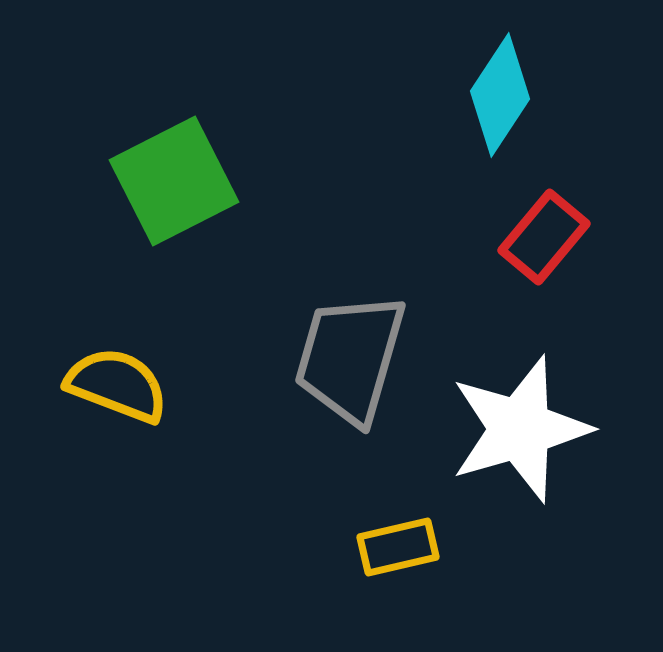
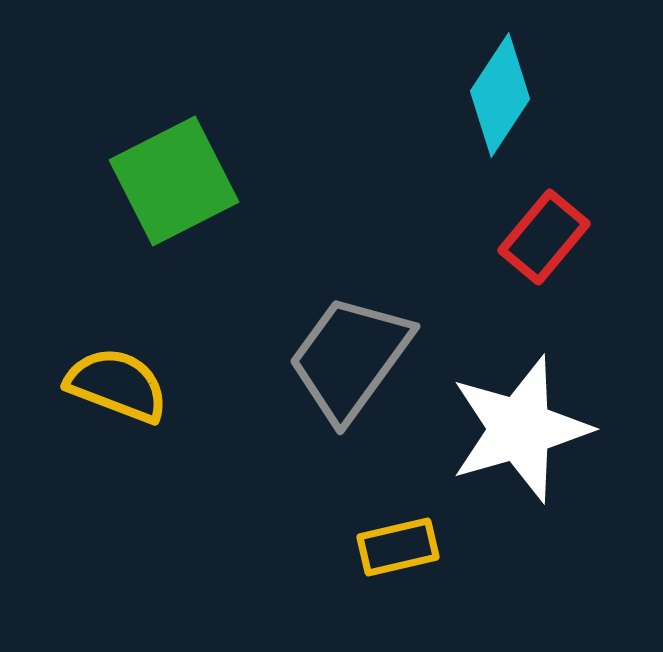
gray trapezoid: rotated 20 degrees clockwise
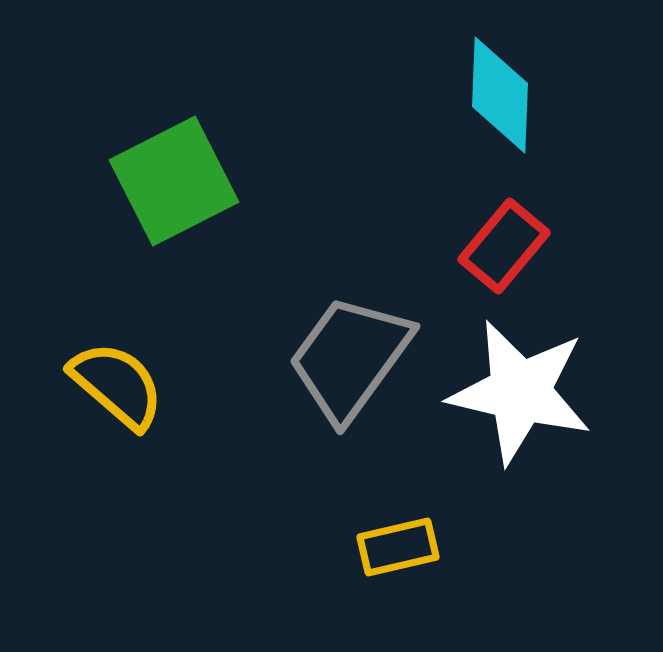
cyan diamond: rotated 31 degrees counterclockwise
red rectangle: moved 40 px left, 9 px down
yellow semicircle: rotated 20 degrees clockwise
white star: moved 37 px up; rotated 29 degrees clockwise
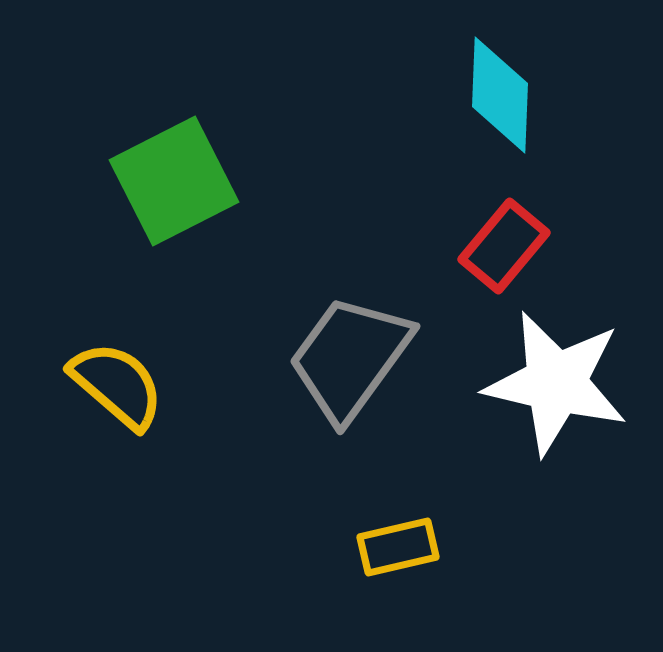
white star: moved 36 px right, 9 px up
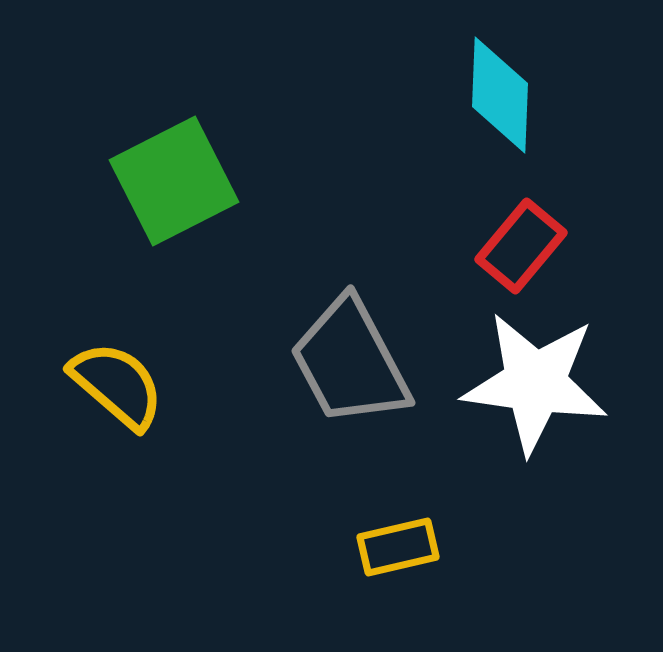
red rectangle: moved 17 px right
gray trapezoid: moved 4 px down; rotated 64 degrees counterclockwise
white star: moved 21 px left; rotated 5 degrees counterclockwise
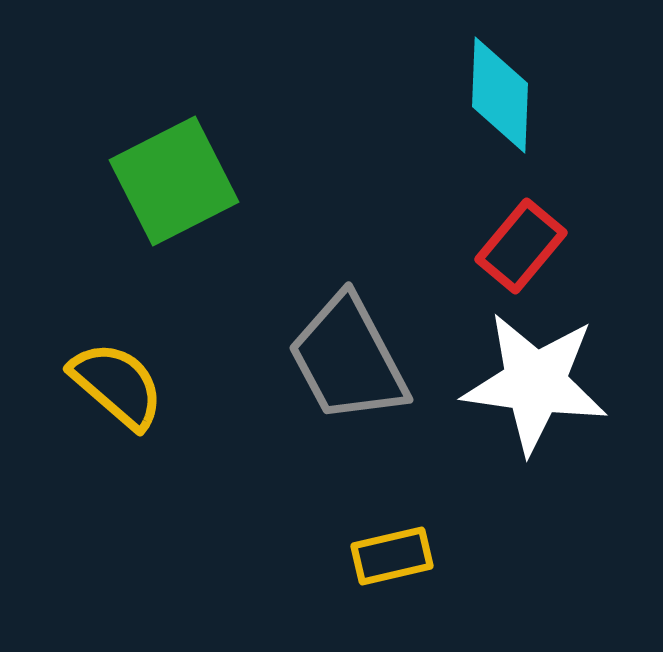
gray trapezoid: moved 2 px left, 3 px up
yellow rectangle: moved 6 px left, 9 px down
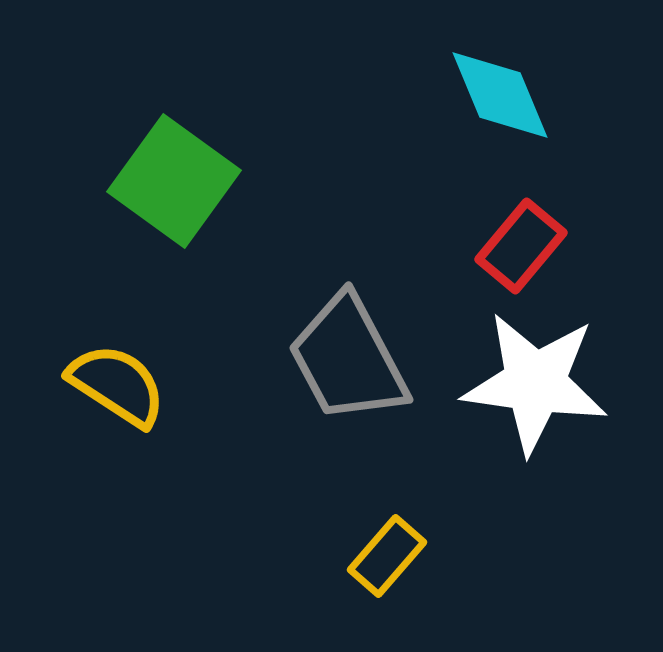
cyan diamond: rotated 25 degrees counterclockwise
green square: rotated 27 degrees counterclockwise
yellow semicircle: rotated 8 degrees counterclockwise
yellow rectangle: moved 5 px left; rotated 36 degrees counterclockwise
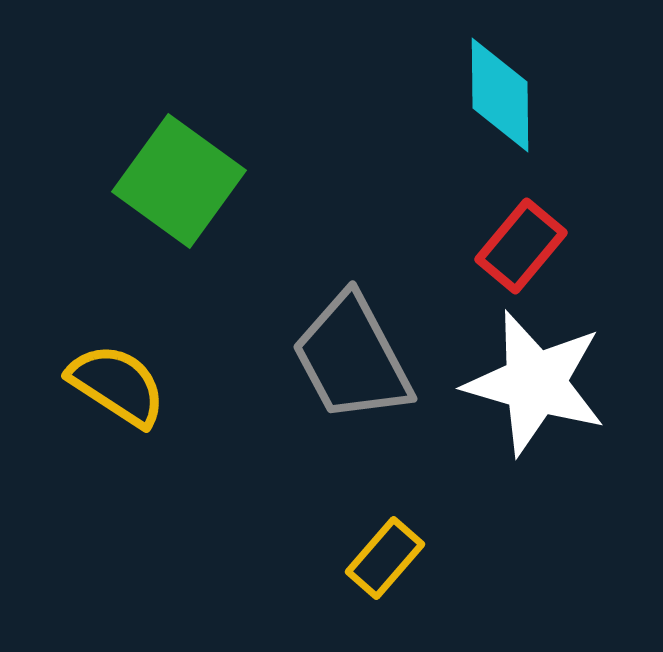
cyan diamond: rotated 22 degrees clockwise
green square: moved 5 px right
gray trapezoid: moved 4 px right, 1 px up
white star: rotated 8 degrees clockwise
yellow rectangle: moved 2 px left, 2 px down
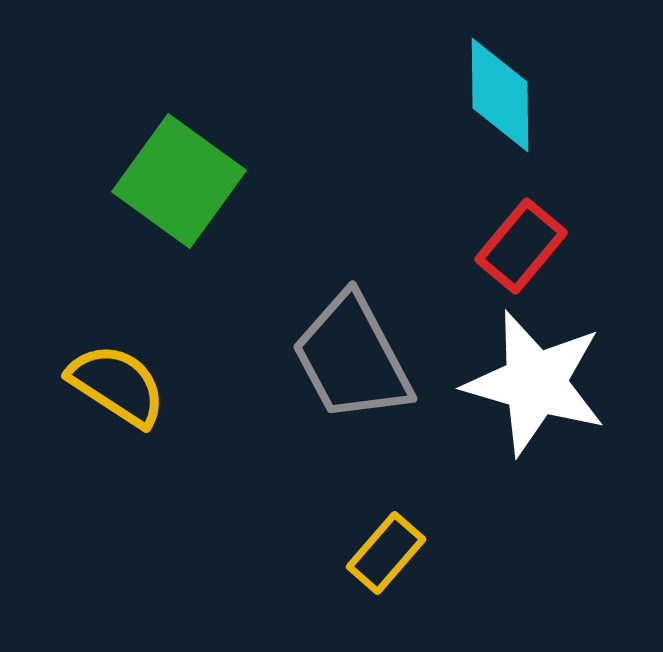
yellow rectangle: moved 1 px right, 5 px up
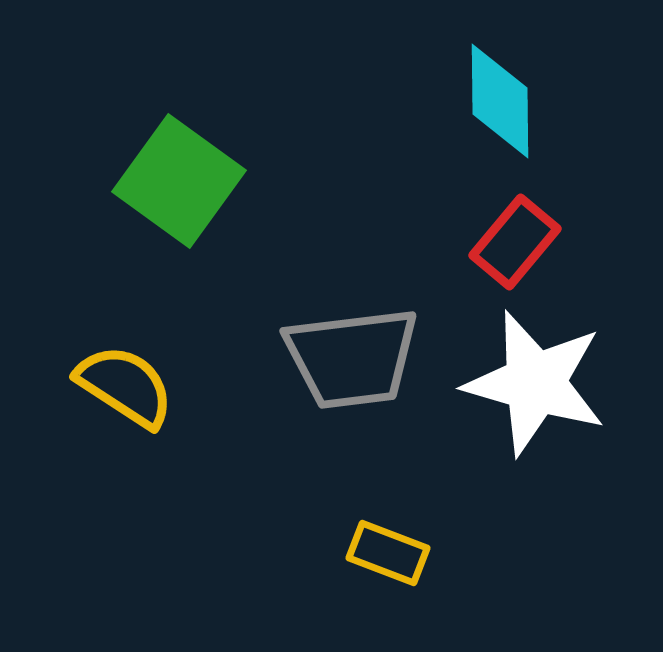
cyan diamond: moved 6 px down
red rectangle: moved 6 px left, 4 px up
gray trapezoid: rotated 69 degrees counterclockwise
yellow semicircle: moved 8 px right, 1 px down
yellow rectangle: moved 2 px right; rotated 70 degrees clockwise
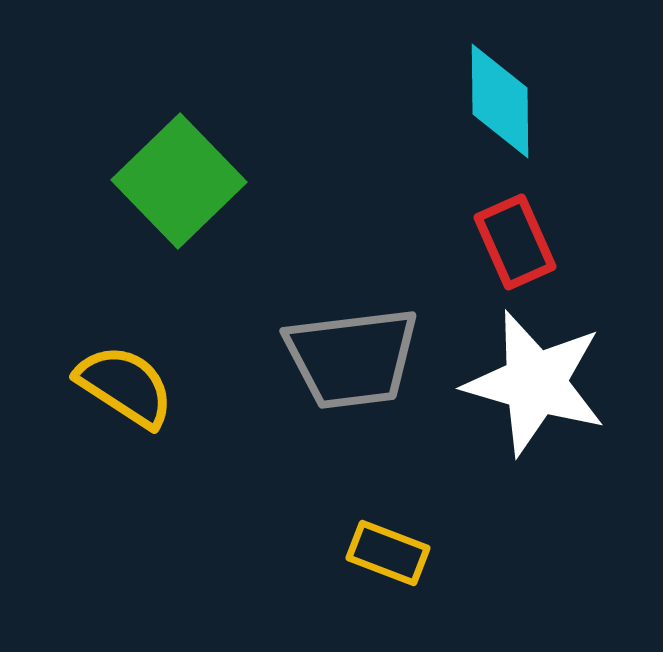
green square: rotated 10 degrees clockwise
red rectangle: rotated 64 degrees counterclockwise
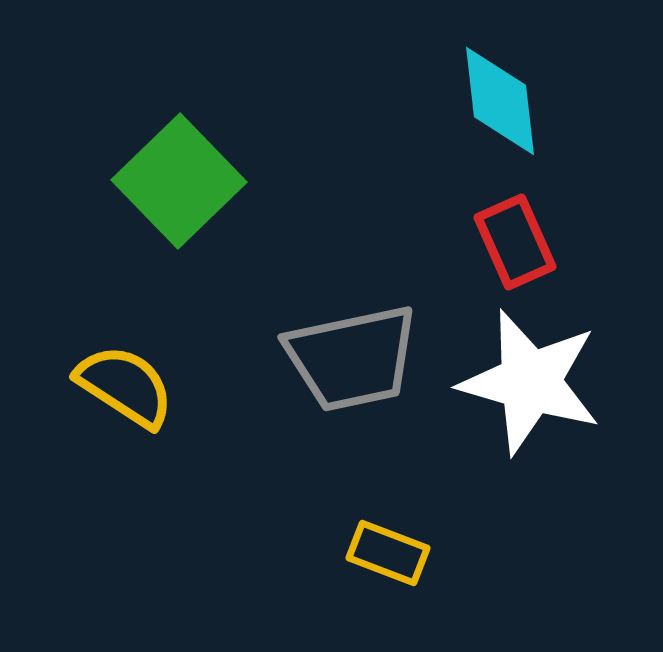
cyan diamond: rotated 6 degrees counterclockwise
gray trapezoid: rotated 5 degrees counterclockwise
white star: moved 5 px left, 1 px up
